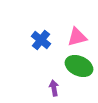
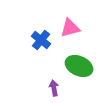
pink triangle: moved 7 px left, 9 px up
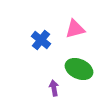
pink triangle: moved 5 px right, 1 px down
green ellipse: moved 3 px down
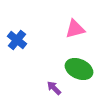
blue cross: moved 24 px left
purple arrow: rotated 35 degrees counterclockwise
